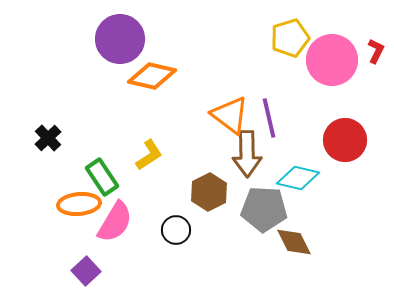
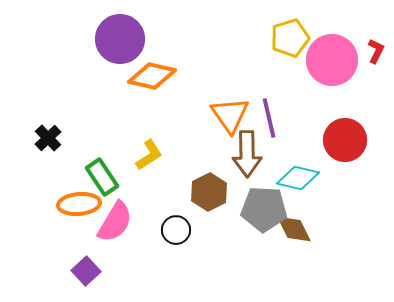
orange triangle: rotated 18 degrees clockwise
brown diamond: moved 13 px up
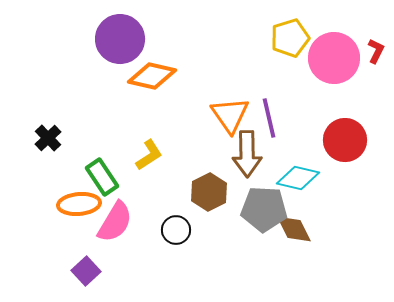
pink circle: moved 2 px right, 2 px up
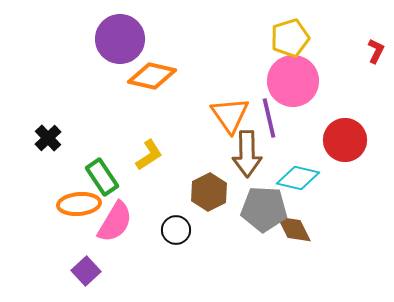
pink circle: moved 41 px left, 23 px down
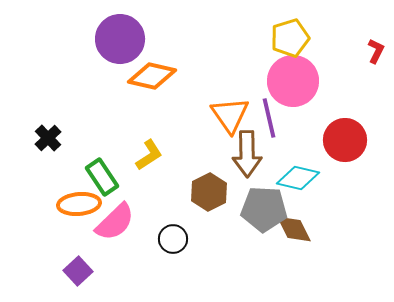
pink semicircle: rotated 15 degrees clockwise
black circle: moved 3 px left, 9 px down
purple square: moved 8 px left
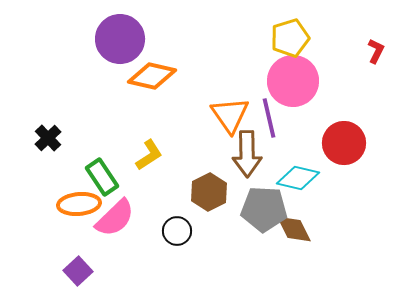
red circle: moved 1 px left, 3 px down
pink semicircle: moved 4 px up
black circle: moved 4 px right, 8 px up
